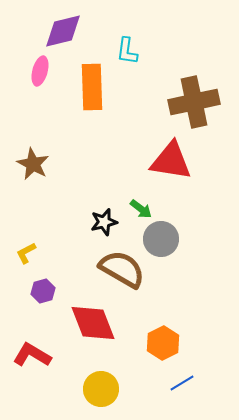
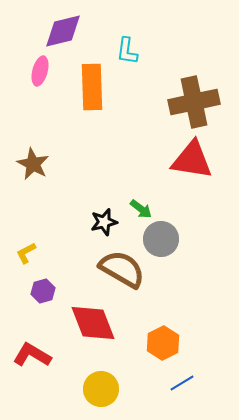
red triangle: moved 21 px right, 1 px up
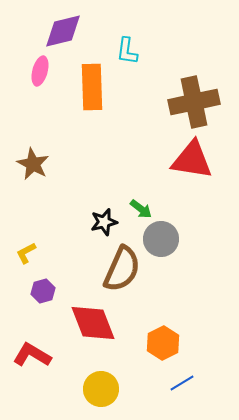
brown semicircle: rotated 84 degrees clockwise
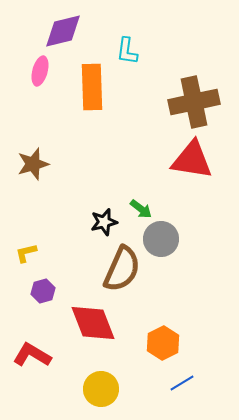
brown star: rotated 28 degrees clockwise
yellow L-shape: rotated 15 degrees clockwise
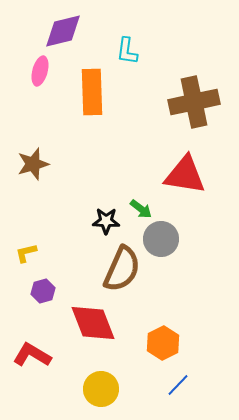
orange rectangle: moved 5 px down
red triangle: moved 7 px left, 15 px down
black star: moved 2 px right, 1 px up; rotated 16 degrees clockwise
blue line: moved 4 px left, 2 px down; rotated 15 degrees counterclockwise
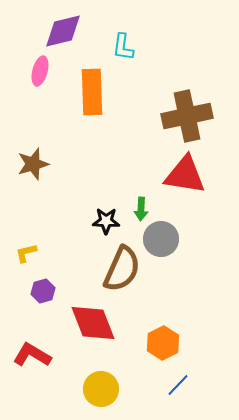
cyan L-shape: moved 4 px left, 4 px up
brown cross: moved 7 px left, 14 px down
green arrow: rotated 55 degrees clockwise
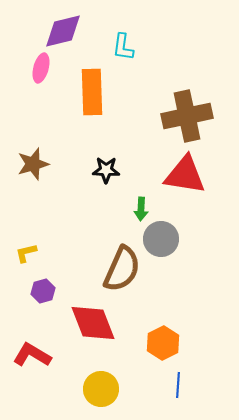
pink ellipse: moved 1 px right, 3 px up
black star: moved 51 px up
blue line: rotated 40 degrees counterclockwise
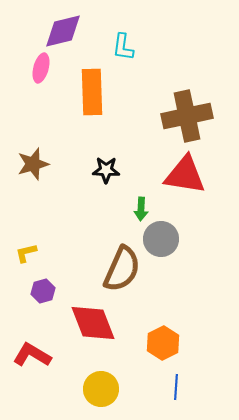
blue line: moved 2 px left, 2 px down
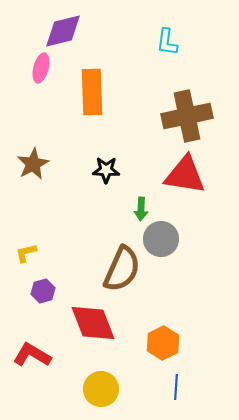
cyan L-shape: moved 44 px right, 5 px up
brown star: rotated 12 degrees counterclockwise
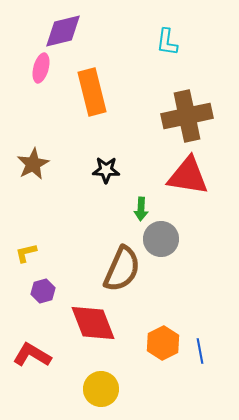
orange rectangle: rotated 12 degrees counterclockwise
red triangle: moved 3 px right, 1 px down
blue line: moved 24 px right, 36 px up; rotated 15 degrees counterclockwise
